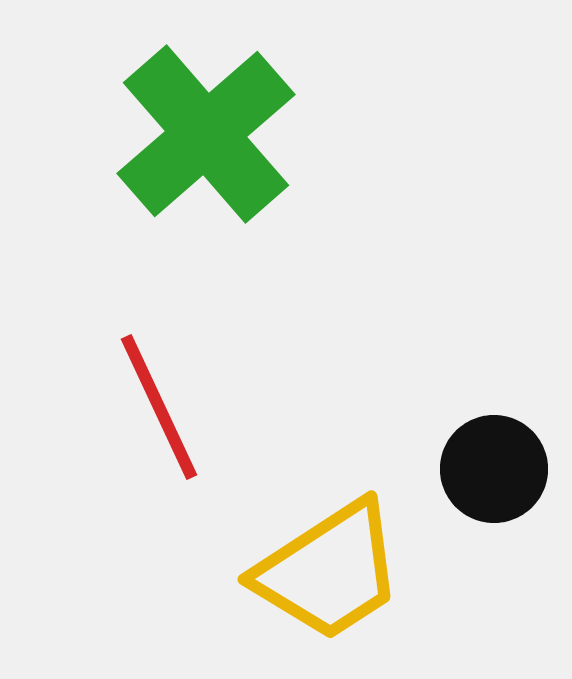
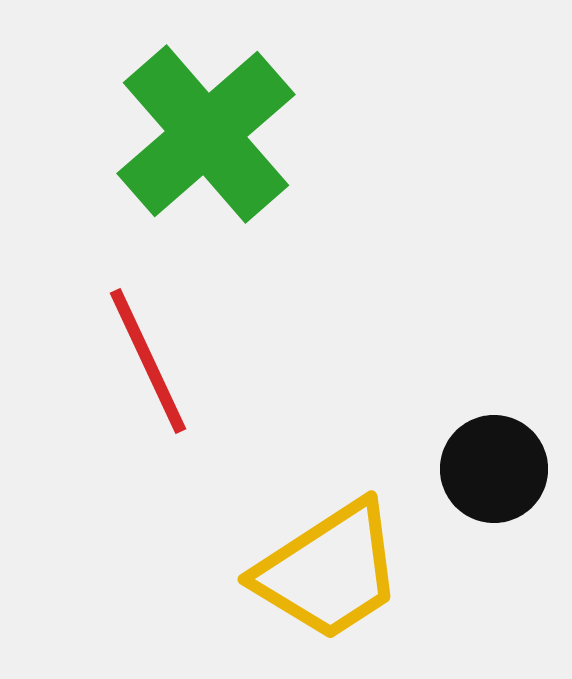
red line: moved 11 px left, 46 px up
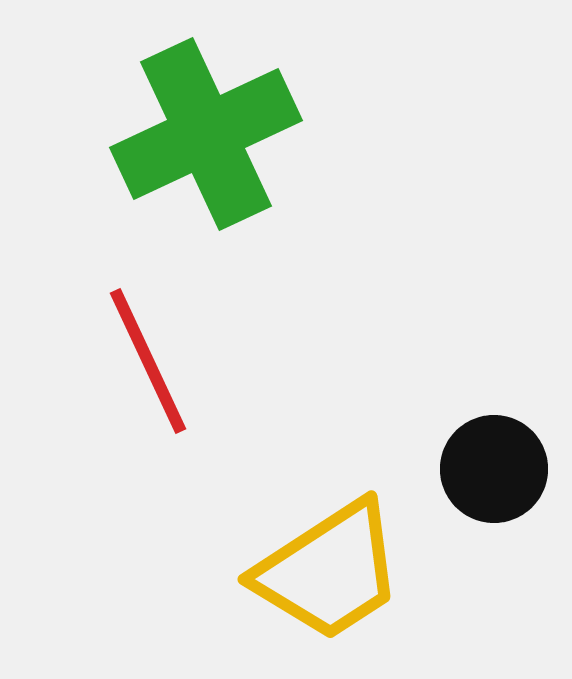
green cross: rotated 16 degrees clockwise
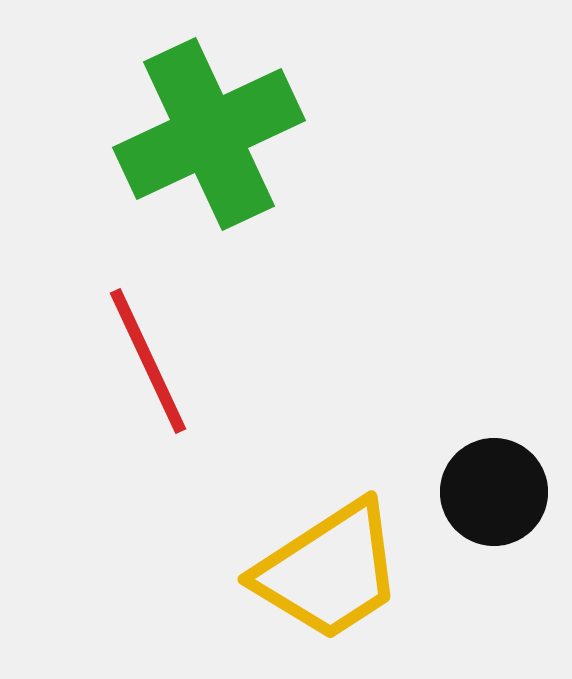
green cross: moved 3 px right
black circle: moved 23 px down
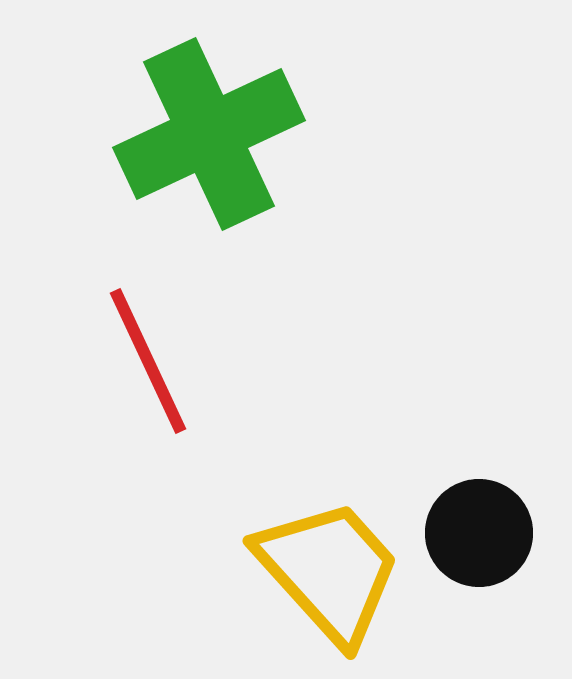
black circle: moved 15 px left, 41 px down
yellow trapezoid: rotated 99 degrees counterclockwise
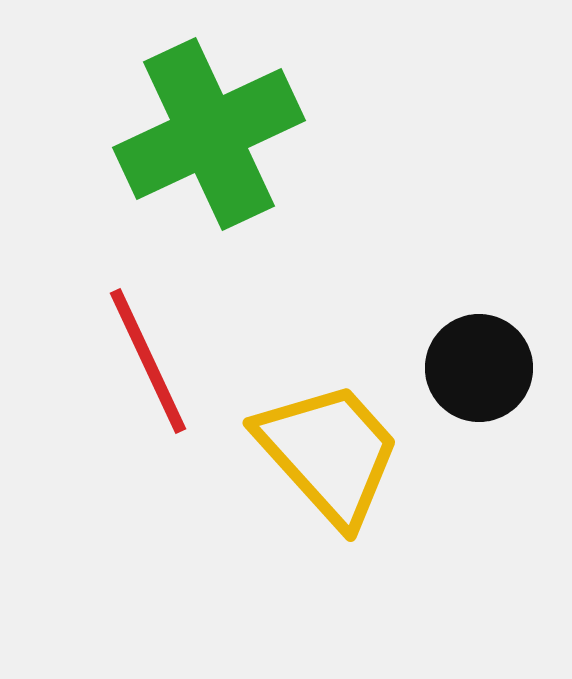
black circle: moved 165 px up
yellow trapezoid: moved 118 px up
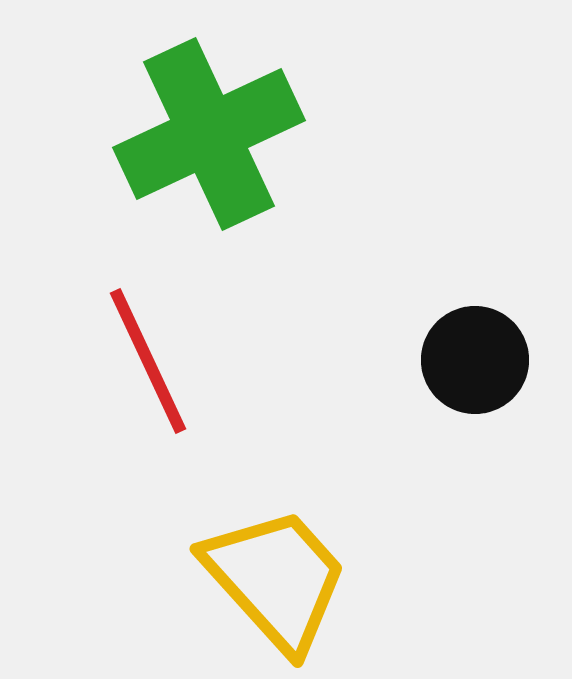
black circle: moved 4 px left, 8 px up
yellow trapezoid: moved 53 px left, 126 px down
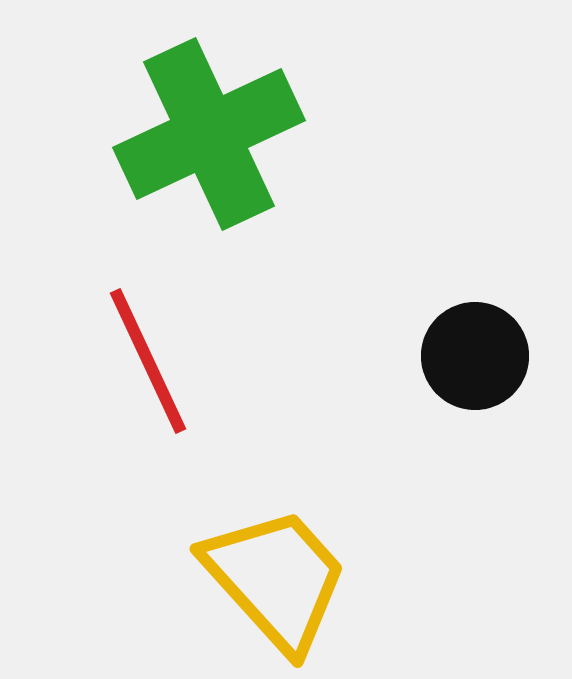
black circle: moved 4 px up
